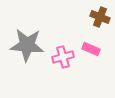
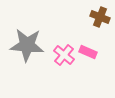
pink rectangle: moved 3 px left, 3 px down
pink cross: moved 1 px right, 2 px up; rotated 35 degrees counterclockwise
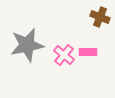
gray star: rotated 16 degrees counterclockwise
pink rectangle: rotated 24 degrees counterclockwise
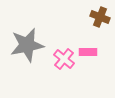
pink cross: moved 4 px down
